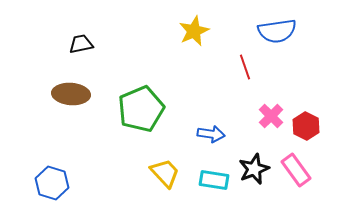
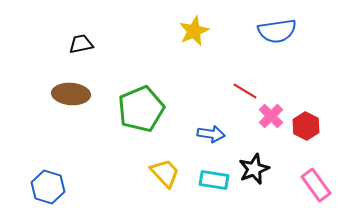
red line: moved 24 px down; rotated 40 degrees counterclockwise
pink rectangle: moved 20 px right, 15 px down
blue hexagon: moved 4 px left, 4 px down
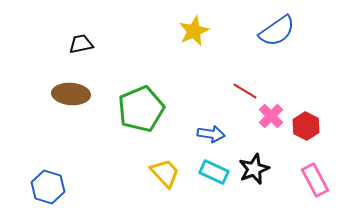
blue semicircle: rotated 27 degrees counterclockwise
cyan rectangle: moved 8 px up; rotated 16 degrees clockwise
pink rectangle: moved 1 px left, 5 px up; rotated 8 degrees clockwise
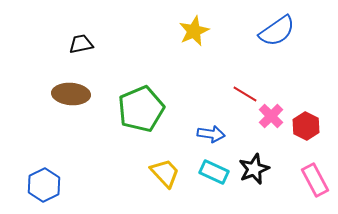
red line: moved 3 px down
blue hexagon: moved 4 px left, 2 px up; rotated 16 degrees clockwise
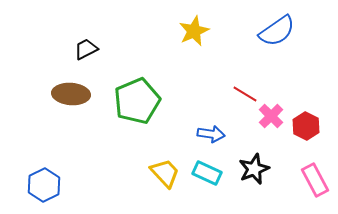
black trapezoid: moved 5 px right, 5 px down; rotated 15 degrees counterclockwise
green pentagon: moved 4 px left, 8 px up
cyan rectangle: moved 7 px left, 1 px down
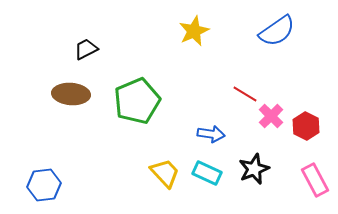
blue hexagon: rotated 20 degrees clockwise
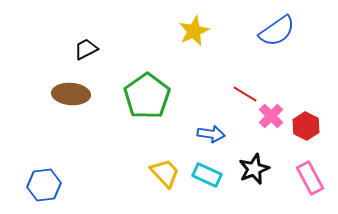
green pentagon: moved 10 px right, 5 px up; rotated 12 degrees counterclockwise
cyan rectangle: moved 2 px down
pink rectangle: moved 5 px left, 2 px up
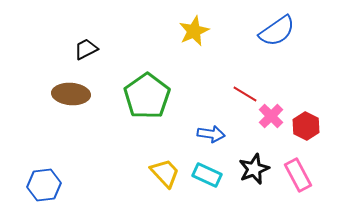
pink rectangle: moved 12 px left, 3 px up
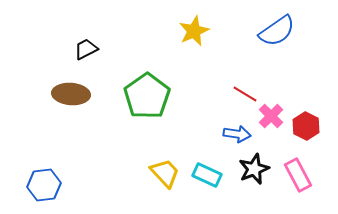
blue arrow: moved 26 px right
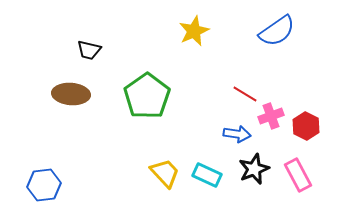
black trapezoid: moved 3 px right, 1 px down; rotated 140 degrees counterclockwise
pink cross: rotated 25 degrees clockwise
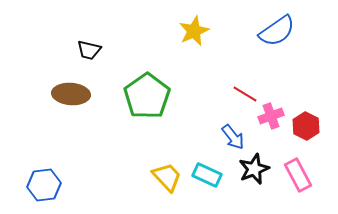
blue arrow: moved 4 px left, 3 px down; rotated 44 degrees clockwise
yellow trapezoid: moved 2 px right, 4 px down
